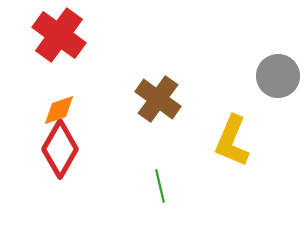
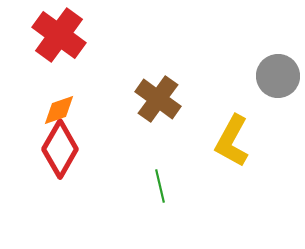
yellow L-shape: rotated 6 degrees clockwise
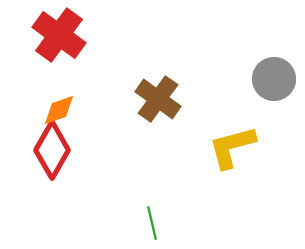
gray circle: moved 4 px left, 3 px down
yellow L-shape: moved 6 px down; rotated 46 degrees clockwise
red diamond: moved 8 px left, 1 px down
green line: moved 8 px left, 37 px down
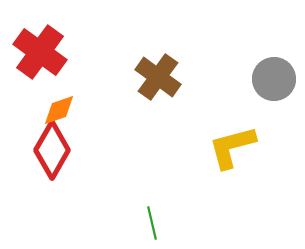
red cross: moved 19 px left, 17 px down
brown cross: moved 22 px up
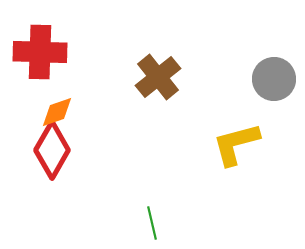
red cross: rotated 34 degrees counterclockwise
brown cross: rotated 15 degrees clockwise
orange diamond: moved 2 px left, 2 px down
yellow L-shape: moved 4 px right, 3 px up
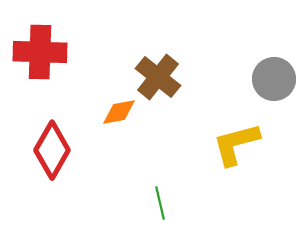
brown cross: rotated 12 degrees counterclockwise
orange diamond: moved 62 px right; rotated 9 degrees clockwise
green line: moved 8 px right, 20 px up
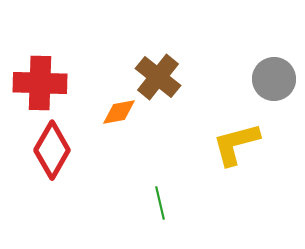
red cross: moved 31 px down
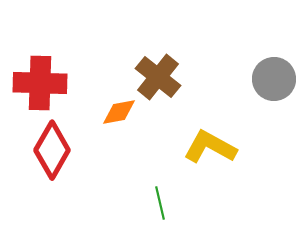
yellow L-shape: moved 26 px left, 3 px down; rotated 44 degrees clockwise
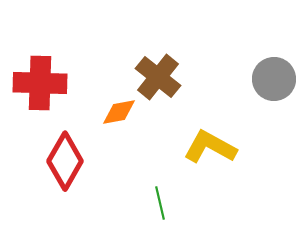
red diamond: moved 13 px right, 11 px down
